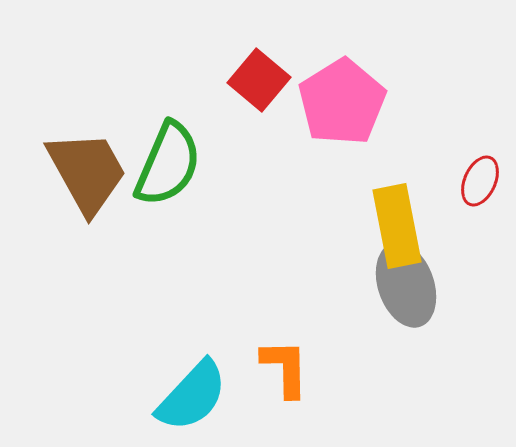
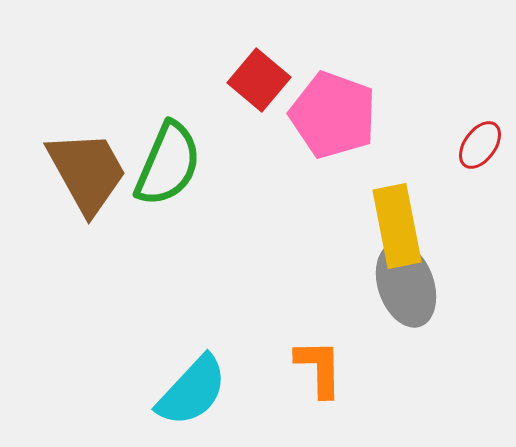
pink pentagon: moved 9 px left, 13 px down; rotated 20 degrees counterclockwise
red ellipse: moved 36 px up; rotated 12 degrees clockwise
orange L-shape: moved 34 px right
cyan semicircle: moved 5 px up
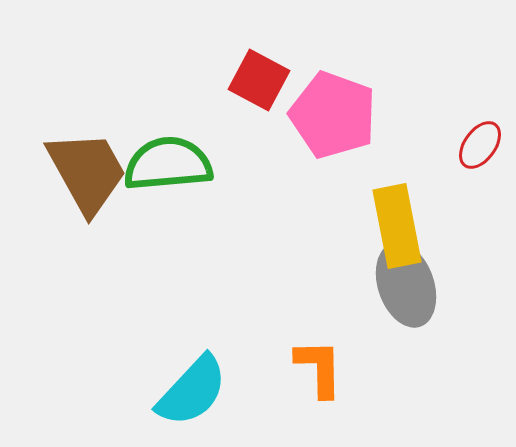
red square: rotated 12 degrees counterclockwise
green semicircle: rotated 118 degrees counterclockwise
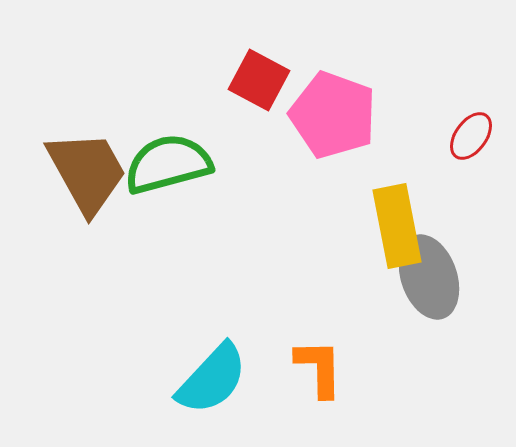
red ellipse: moved 9 px left, 9 px up
green semicircle: rotated 10 degrees counterclockwise
gray ellipse: moved 23 px right, 8 px up
cyan semicircle: moved 20 px right, 12 px up
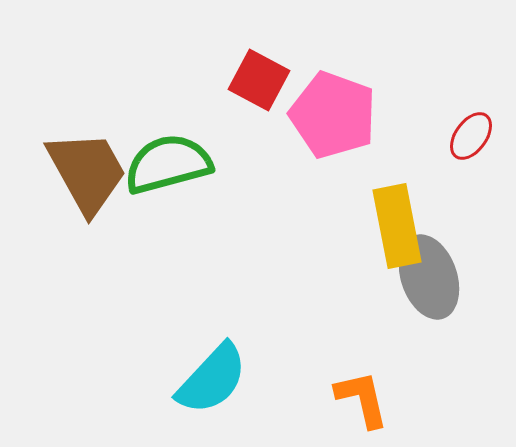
orange L-shape: moved 43 px right, 31 px down; rotated 12 degrees counterclockwise
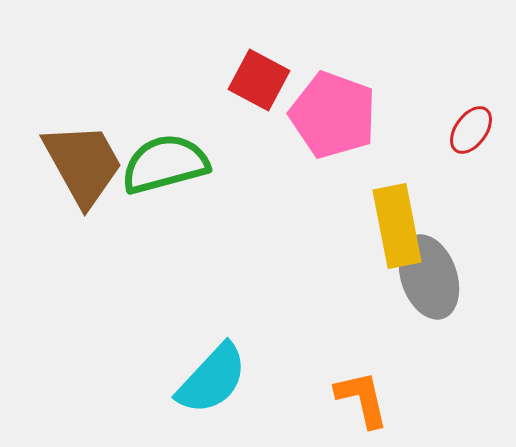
red ellipse: moved 6 px up
green semicircle: moved 3 px left
brown trapezoid: moved 4 px left, 8 px up
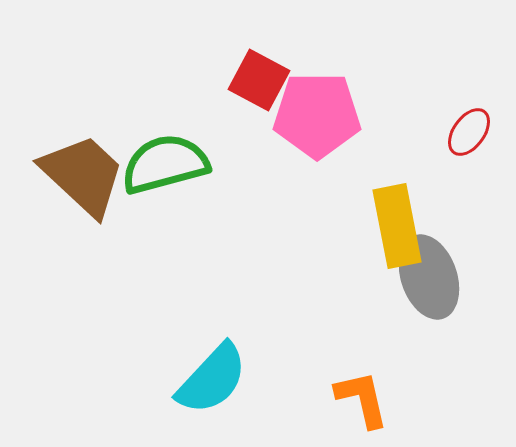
pink pentagon: moved 16 px left; rotated 20 degrees counterclockwise
red ellipse: moved 2 px left, 2 px down
brown trapezoid: moved 11 px down; rotated 18 degrees counterclockwise
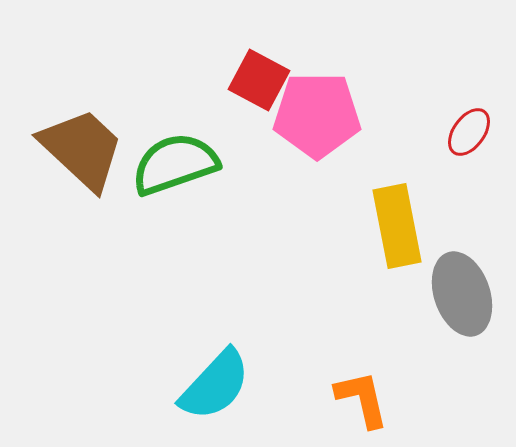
green semicircle: moved 10 px right; rotated 4 degrees counterclockwise
brown trapezoid: moved 1 px left, 26 px up
gray ellipse: moved 33 px right, 17 px down
cyan semicircle: moved 3 px right, 6 px down
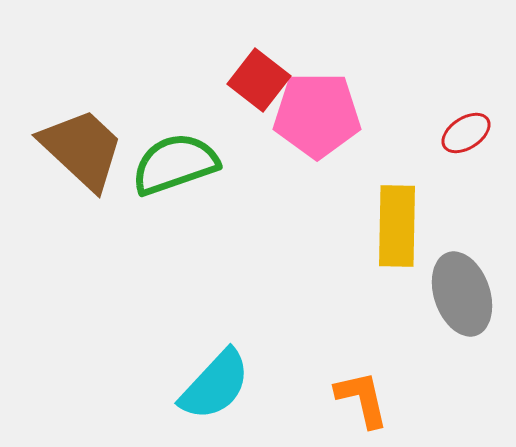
red square: rotated 10 degrees clockwise
red ellipse: moved 3 px left, 1 px down; rotated 21 degrees clockwise
yellow rectangle: rotated 12 degrees clockwise
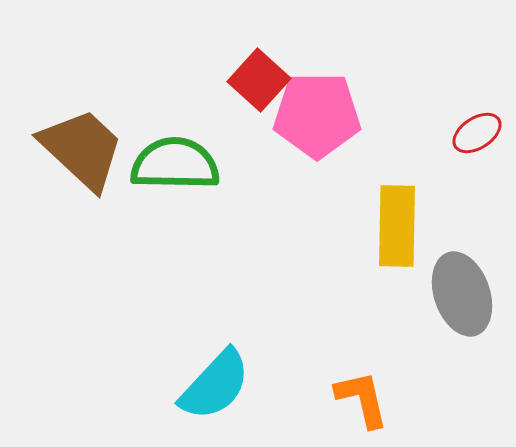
red square: rotated 4 degrees clockwise
red ellipse: moved 11 px right
green semicircle: rotated 20 degrees clockwise
